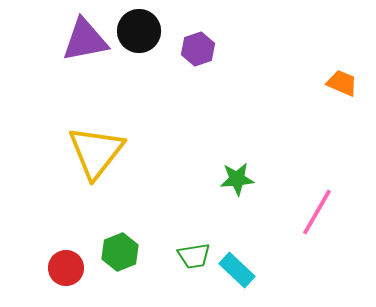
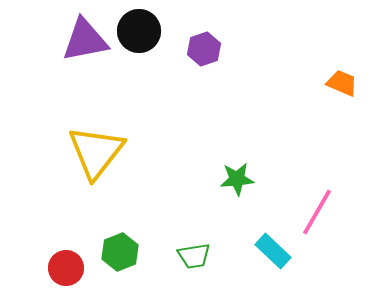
purple hexagon: moved 6 px right
cyan rectangle: moved 36 px right, 19 px up
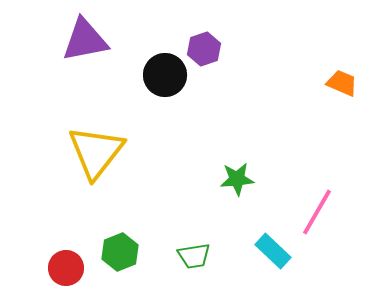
black circle: moved 26 px right, 44 px down
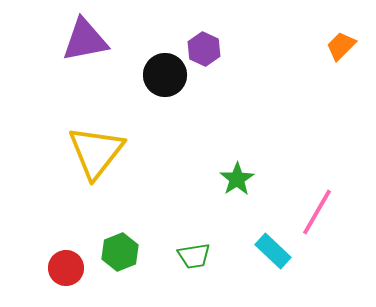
purple hexagon: rotated 16 degrees counterclockwise
orange trapezoid: moved 1 px left, 37 px up; rotated 68 degrees counterclockwise
green star: rotated 28 degrees counterclockwise
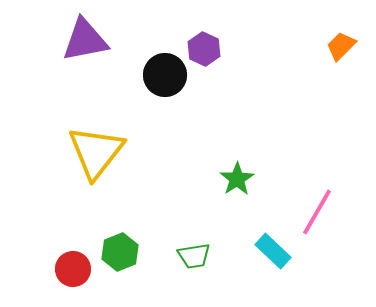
red circle: moved 7 px right, 1 px down
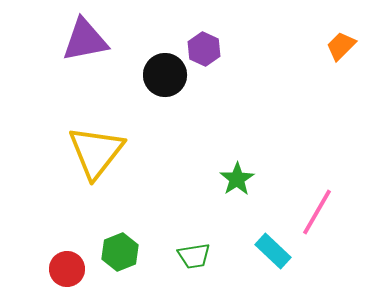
red circle: moved 6 px left
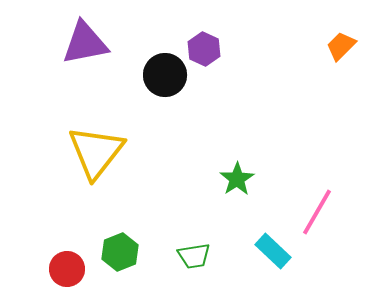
purple triangle: moved 3 px down
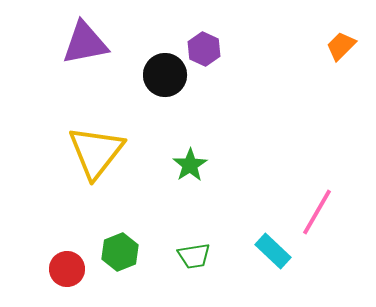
green star: moved 47 px left, 14 px up
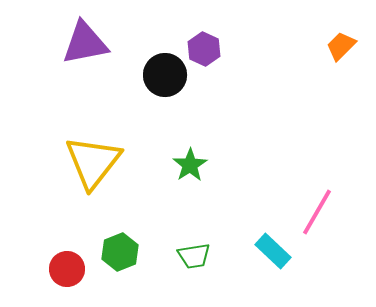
yellow triangle: moved 3 px left, 10 px down
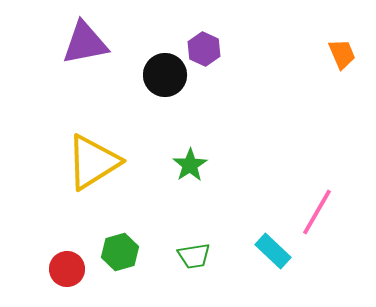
orange trapezoid: moved 1 px right, 8 px down; rotated 112 degrees clockwise
yellow triangle: rotated 20 degrees clockwise
green hexagon: rotated 6 degrees clockwise
